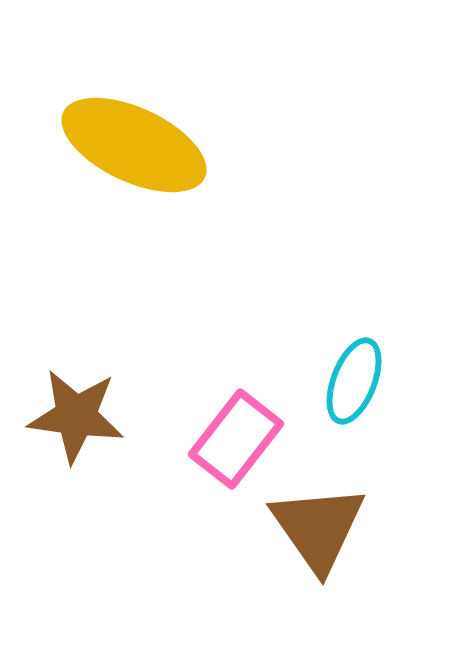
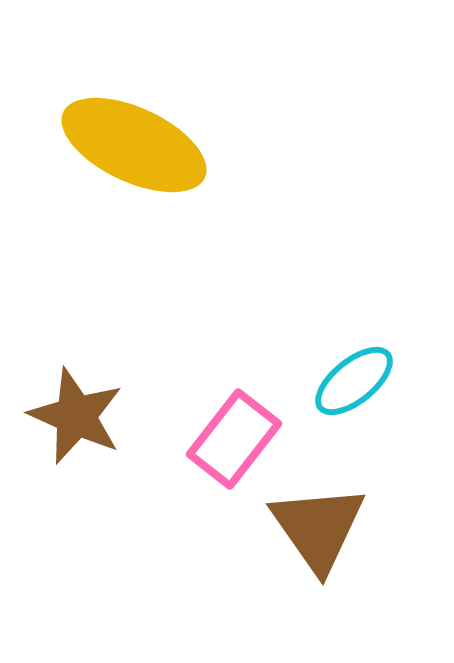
cyan ellipse: rotated 30 degrees clockwise
brown star: rotated 16 degrees clockwise
pink rectangle: moved 2 px left
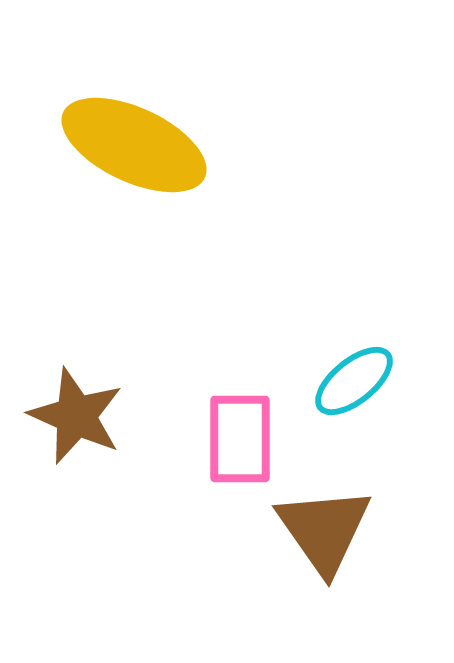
pink rectangle: moved 6 px right; rotated 38 degrees counterclockwise
brown triangle: moved 6 px right, 2 px down
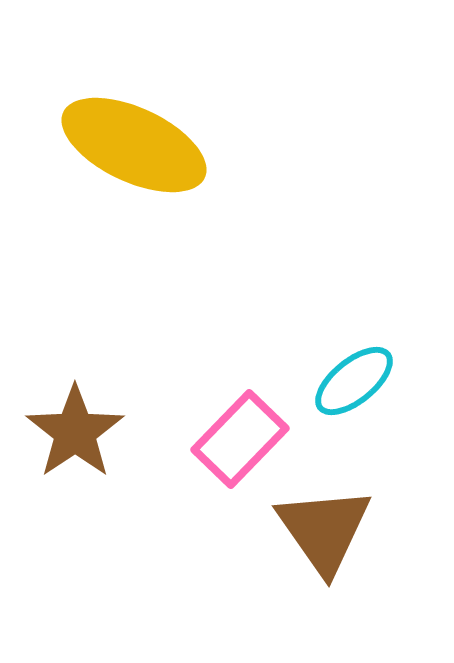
brown star: moved 1 px left, 16 px down; rotated 14 degrees clockwise
pink rectangle: rotated 44 degrees clockwise
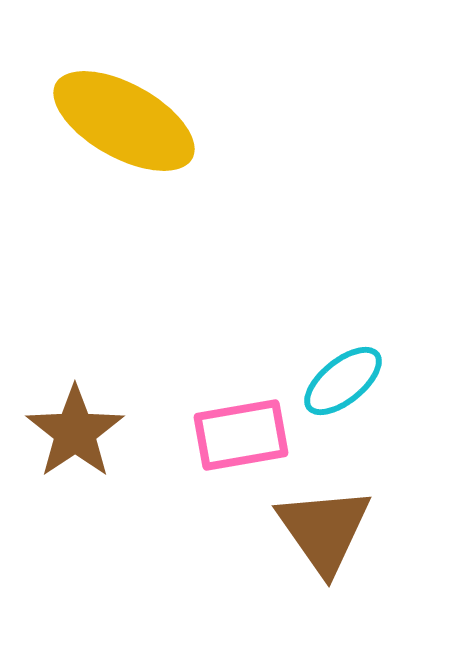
yellow ellipse: moved 10 px left, 24 px up; rotated 4 degrees clockwise
cyan ellipse: moved 11 px left
pink rectangle: moved 1 px right, 4 px up; rotated 36 degrees clockwise
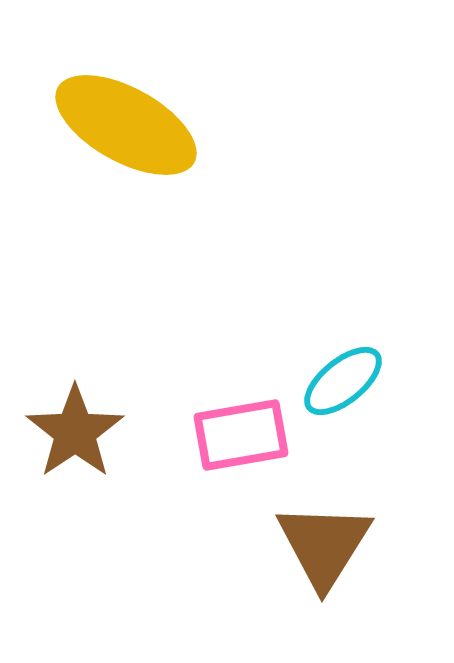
yellow ellipse: moved 2 px right, 4 px down
brown triangle: moved 15 px down; rotated 7 degrees clockwise
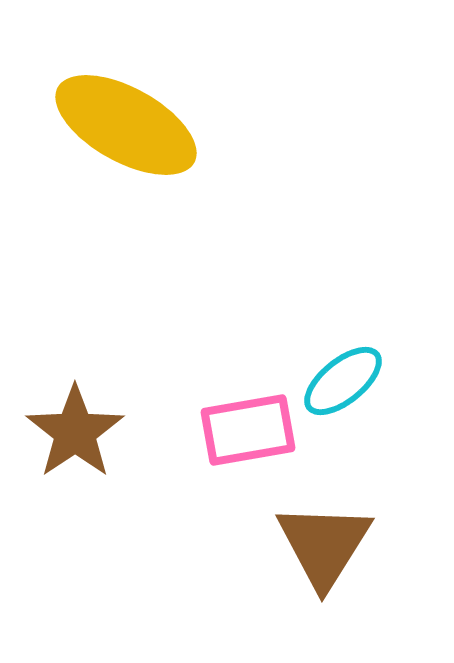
pink rectangle: moved 7 px right, 5 px up
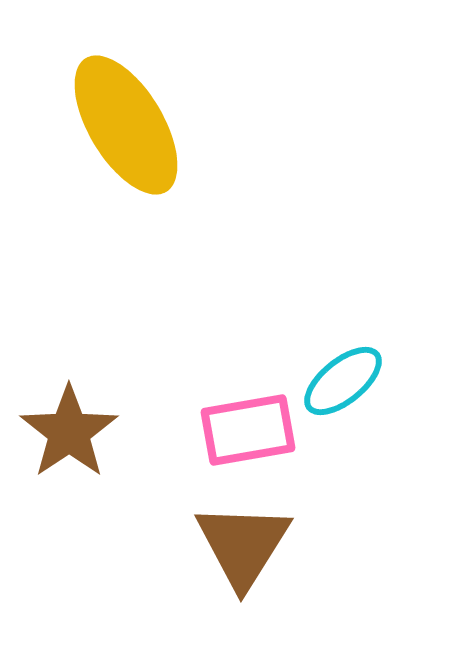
yellow ellipse: rotated 30 degrees clockwise
brown star: moved 6 px left
brown triangle: moved 81 px left
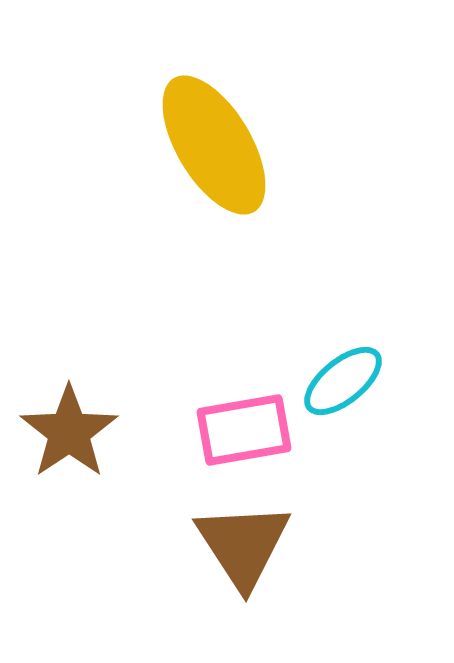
yellow ellipse: moved 88 px right, 20 px down
pink rectangle: moved 4 px left
brown triangle: rotated 5 degrees counterclockwise
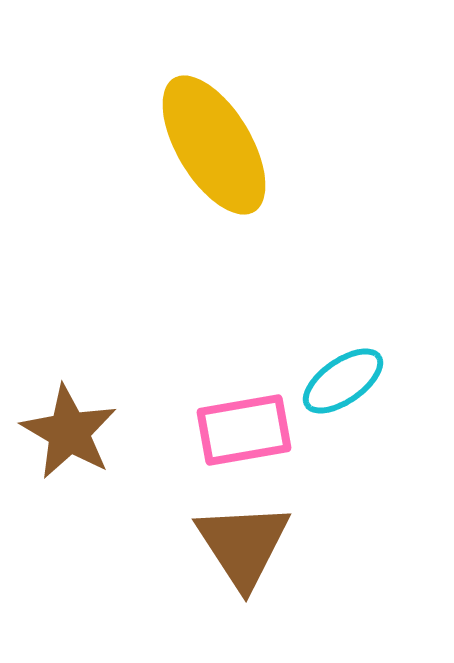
cyan ellipse: rotated 4 degrees clockwise
brown star: rotated 8 degrees counterclockwise
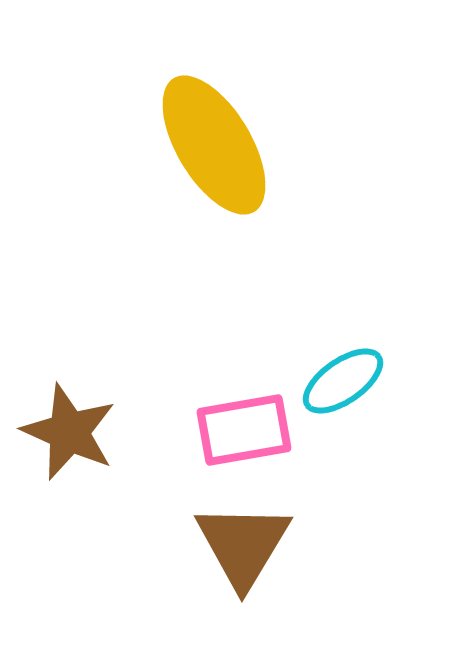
brown star: rotated 6 degrees counterclockwise
brown triangle: rotated 4 degrees clockwise
